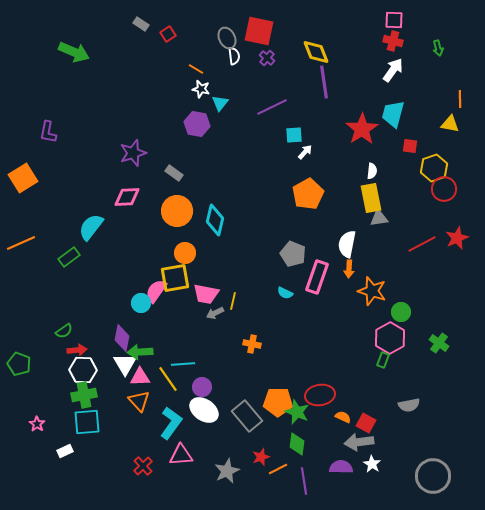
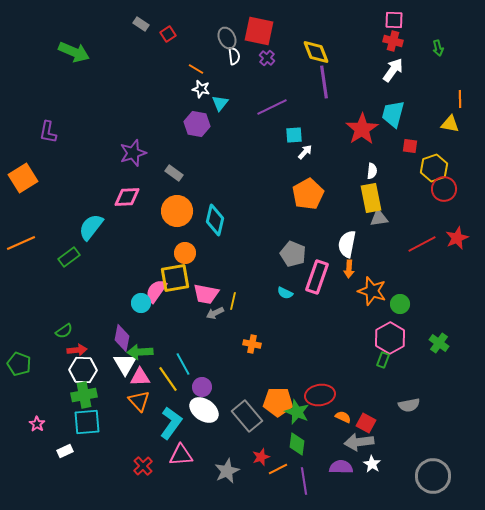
green circle at (401, 312): moved 1 px left, 8 px up
cyan line at (183, 364): rotated 65 degrees clockwise
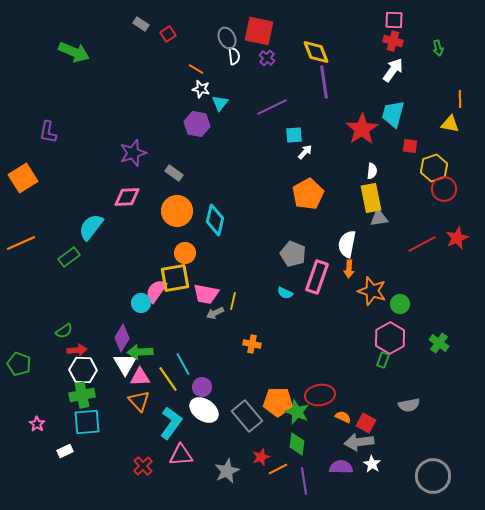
purple diamond at (122, 338): rotated 20 degrees clockwise
green cross at (84, 395): moved 2 px left
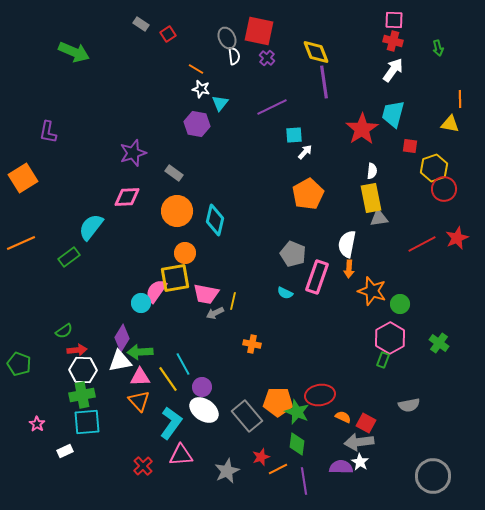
white triangle at (125, 364): moved 5 px left, 3 px up; rotated 50 degrees clockwise
white star at (372, 464): moved 12 px left, 2 px up
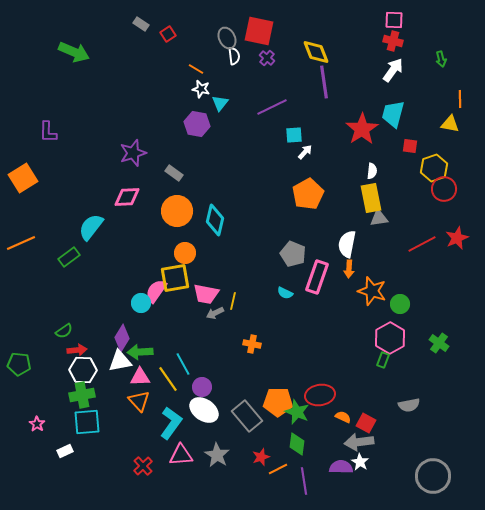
green arrow at (438, 48): moved 3 px right, 11 px down
purple L-shape at (48, 132): rotated 10 degrees counterclockwise
green pentagon at (19, 364): rotated 15 degrees counterclockwise
gray star at (227, 471): moved 10 px left, 16 px up; rotated 15 degrees counterclockwise
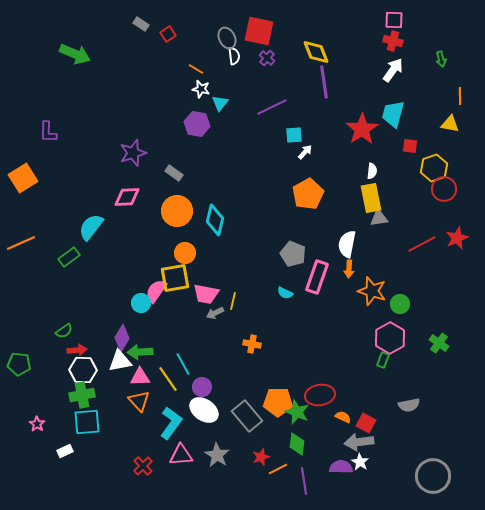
green arrow at (74, 52): moved 1 px right, 2 px down
orange line at (460, 99): moved 3 px up
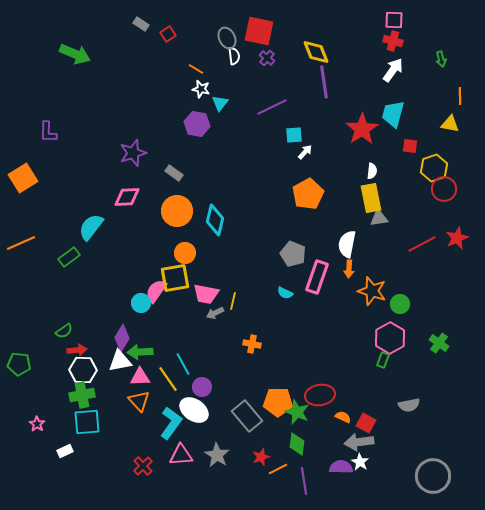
white ellipse at (204, 410): moved 10 px left
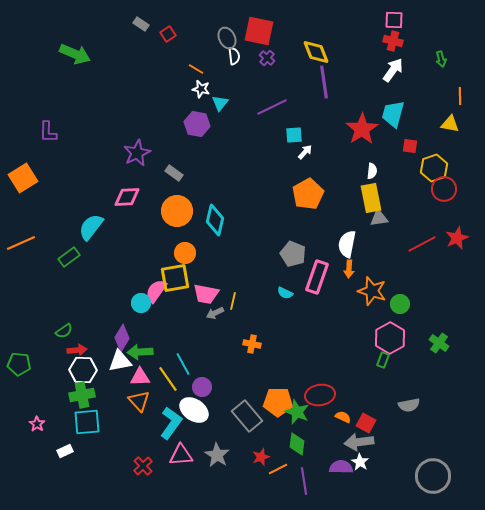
purple star at (133, 153): moved 4 px right; rotated 8 degrees counterclockwise
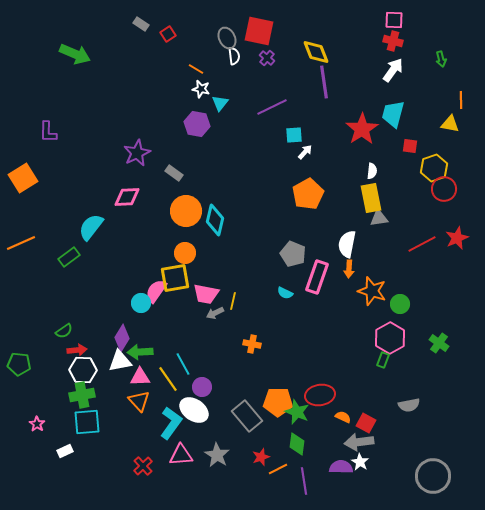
orange line at (460, 96): moved 1 px right, 4 px down
orange circle at (177, 211): moved 9 px right
